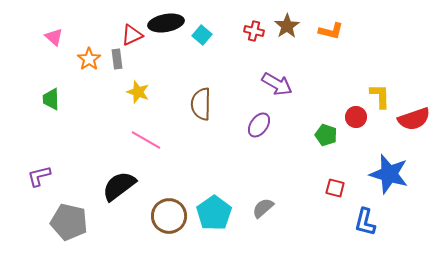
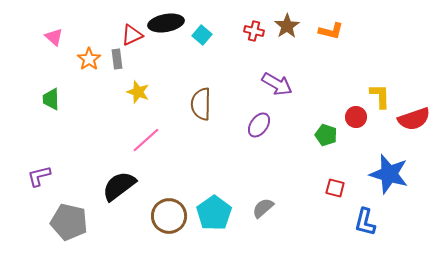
pink line: rotated 72 degrees counterclockwise
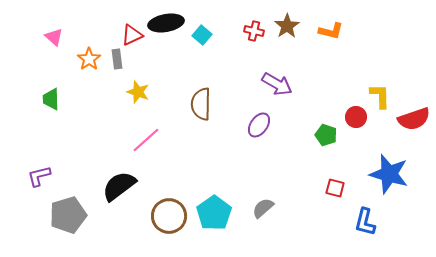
gray pentagon: moved 1 px left, 7 px up; rotated 30 degrees counterclockwise
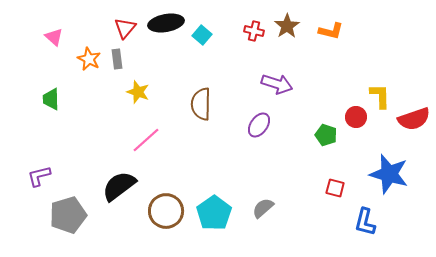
red triangle: moved 7 px left, 7 px up; rotated 25 degrees counterclockwise
orange star: rotated 10 degrees counterclockwise
purple arrow: rotated 12 degrees counterclockwise
brown circle: moved 3 px left, 5 px up
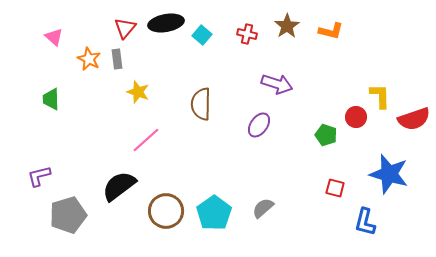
red cross: moved 7 px left, 3 px down
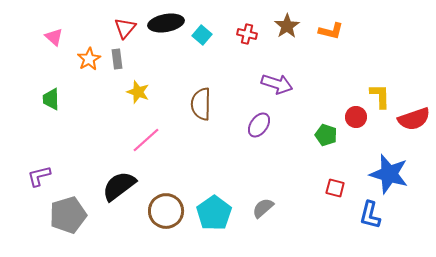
orange star: rotated 15 degrees clockwise
blue L-shape: moved 5 px right, 7 px up
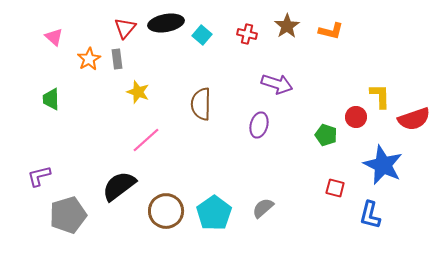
purple ellipse: rotated 20 degrees counterclockwise
blue star: moved 6 px left, 9 px up; rotated 9 degrees clockwise
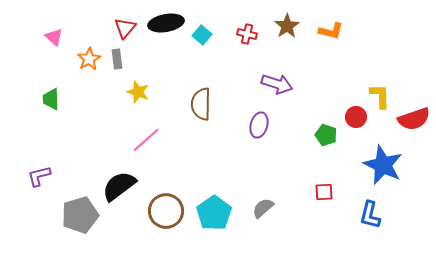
red square: moved 11 px left, 4 px down; rotated 18 degrees counterclockwise
gray pentagon: moved 12 px right
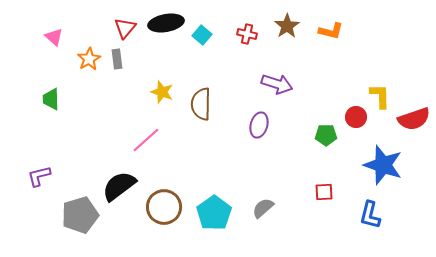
yellow star: moved 24 px right
green pentagon: rotated 20 degrees counterclockwise
blue star: rotated 6 degrees counterclockwise
brown circle: moved 2 px left, 4 px up
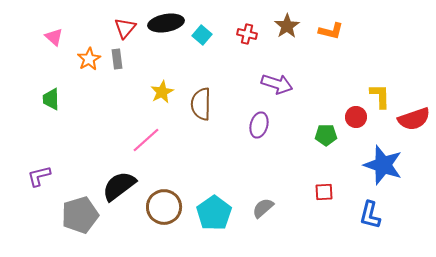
yellow star: rotated 25 degrees clockwise
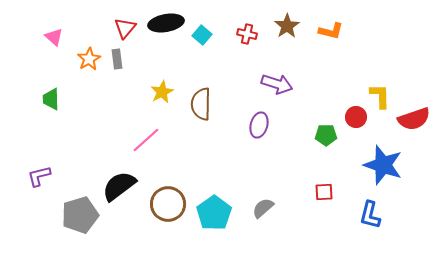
brown circle: moved 4 px right, 3 px up
